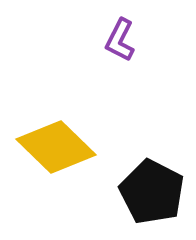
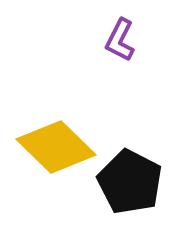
black pentagon: moved 22 px left, 10 px up
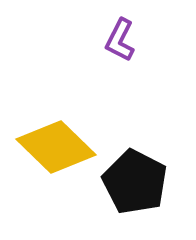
black pentagon: moved 5 px right
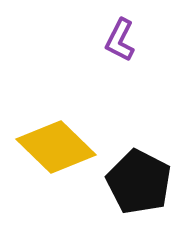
black pentagon: moved 4 px right
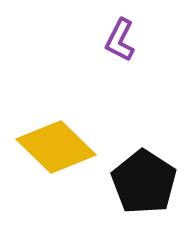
black pentagon: moved 5 px right; rotated 6 degrees clockwise
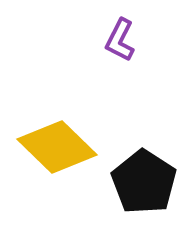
yellow diamond: moved 1 px right
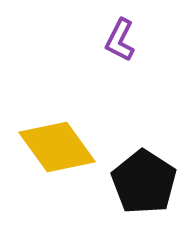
yellow diamond: rotated 10 degrees clockwise
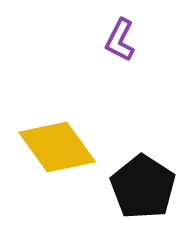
black pentagon: moved 1 px left, 5 px down
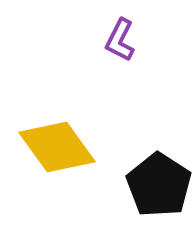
black pentagon: moved 16 px right, 2 px up
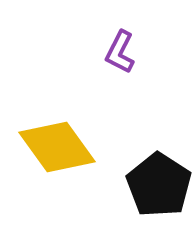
purple L-shape: moved 12 px down
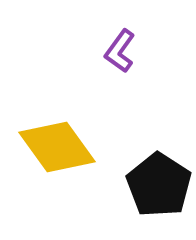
purple L-shape: moved 1 px up; rotated 9 degrees clockwise
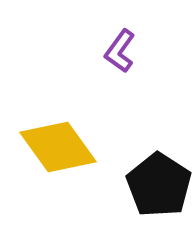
yellow diamond: moved 1 px right
